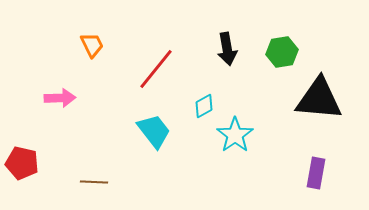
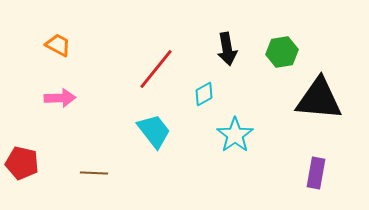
orange trapezoid: moved 34 px left; rotated 36 degrees counterclockwise
cyan diamond: moved 12 px up
brown line: moved 9 px up
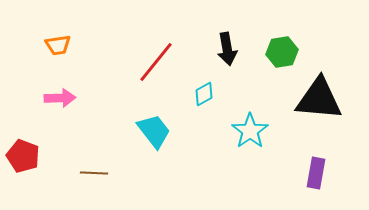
orange trapezoid: rotated 144 degrees clockwise
red line: moved 7 px up
cyan star: moved 15 px right, 4 px up
red pentagon: moved 1 px right, 7 px up; rotated 8 degrees clockwise
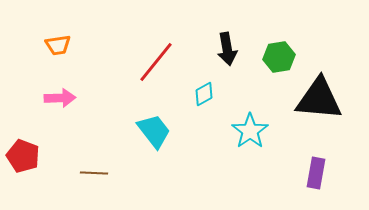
green hexagon: moved 3 px left, 5 px down
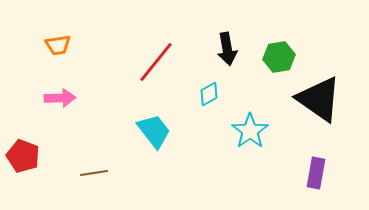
cyan diamond: moved 5 px right
black triangle: rotated 30 degrees clockwise
brown line: rotated 12 degrees counterclockwise
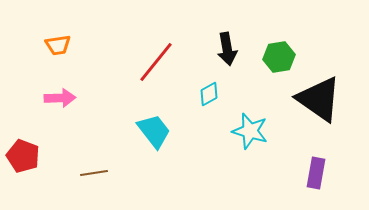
cyan star: rotated 21 degrees counterclockwise
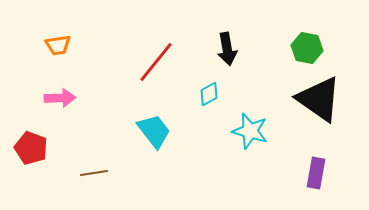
green hexagon: moved 28 px right, 9 px up; rotated 20 degrees clockwise
red pentagon: moved 8 px right, 8 px up
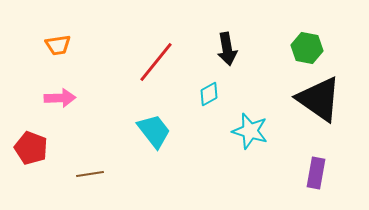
brown line: moved 4 px left, 1 px down
